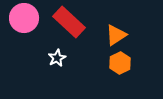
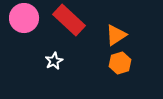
red rectangle: moved 2 px up
white star: moved 3 px left, 3 px down
orange hexagon: rotated 10 degrees clockwise
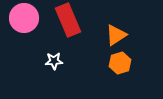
red rectangle: moved 1 px left; rotated 24 degrees clockwise
white star: rotated 24 degrees clockwise
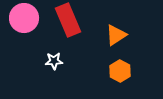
orange hexagon: moved 8 px down; rotated 15 degrees counterclockwise
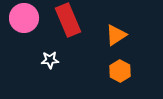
white star: moved 4 px left, 1 px up
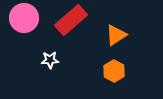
red rectangle: moved 3 px right; rotated 72 degrees clockwise
orange hexagon: moved 6 px left
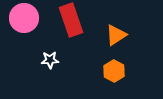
red rectangle: rotated 68 degrees counterclockwise
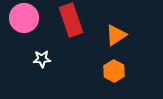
white star: moved 8 px left, 1 px up
